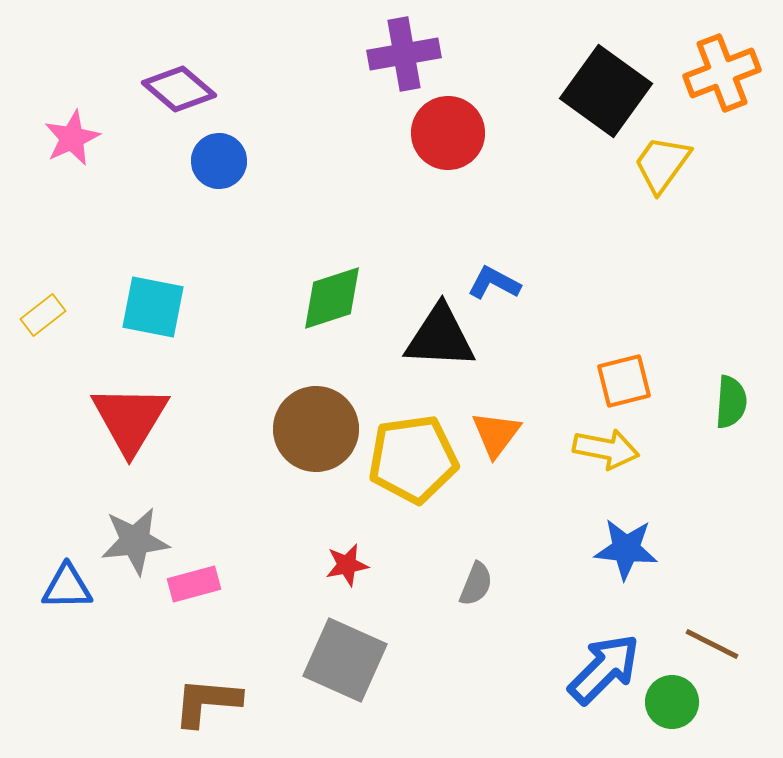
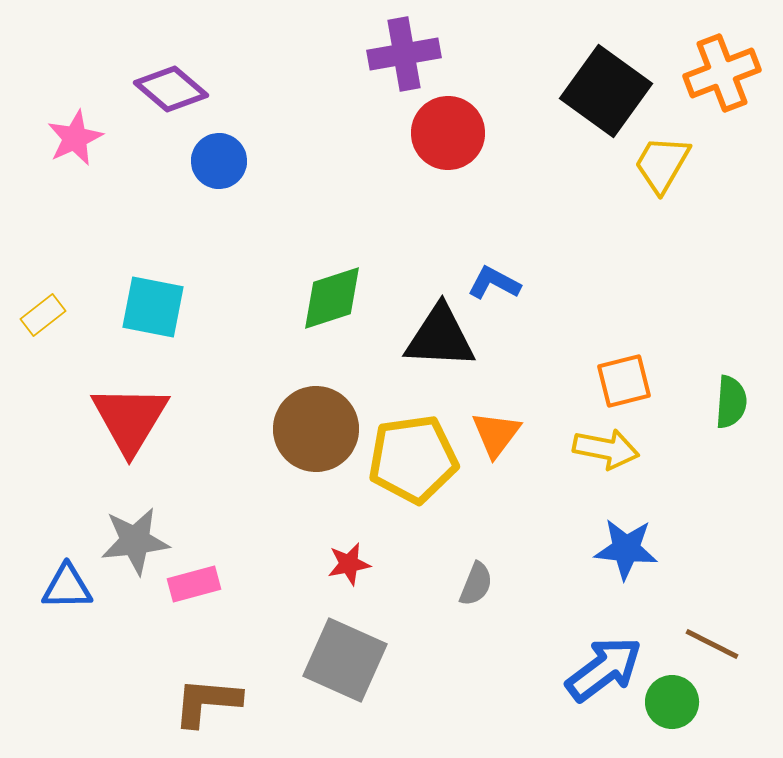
purple diamond: moved 8 px left
pink star: moved 3 px right
yellow trapezoid: rotated 6 degrees counterclockwise
red star: moved 2 px right, 1 px up
blue arrow: rotated 8 degrees clockwise
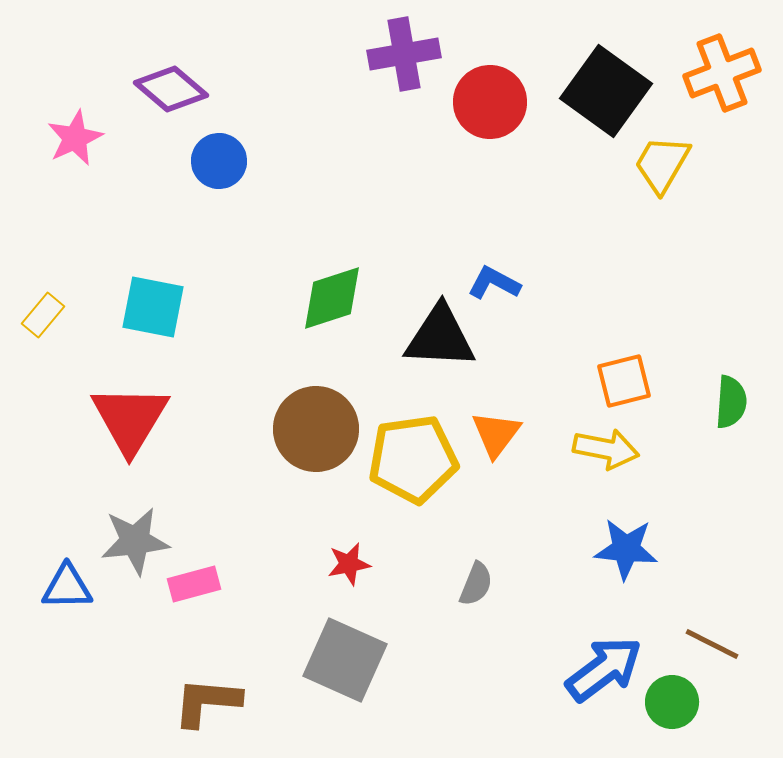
red circle: moved 42 px right, 31 px up
yellow rectangle: rotated 12 degrees counterclockwise
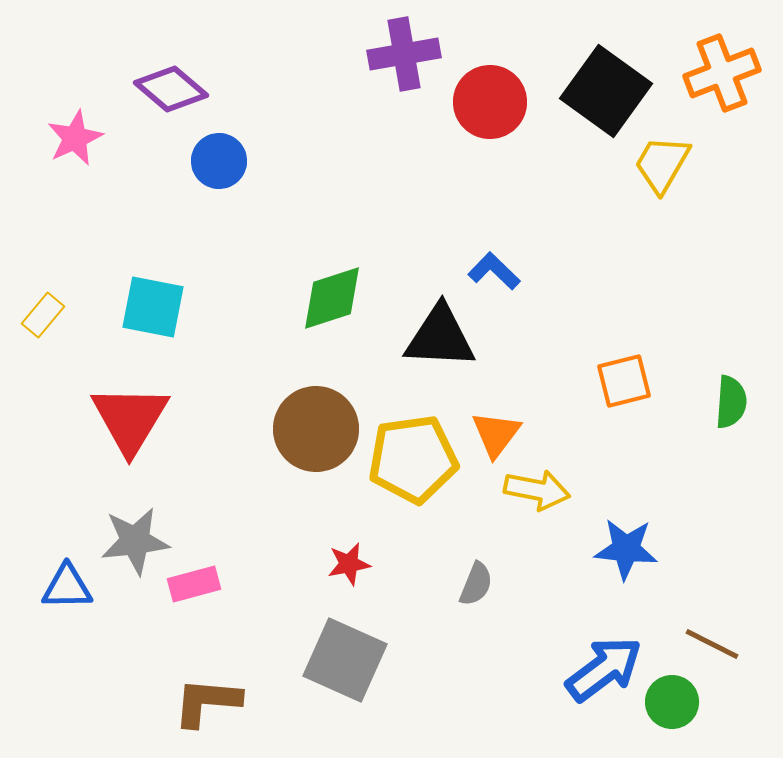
blue L-shape: moved 12 px up; rotated 16 degrees clockwise
yellow arrow: moved 69 px left, 41 px down
